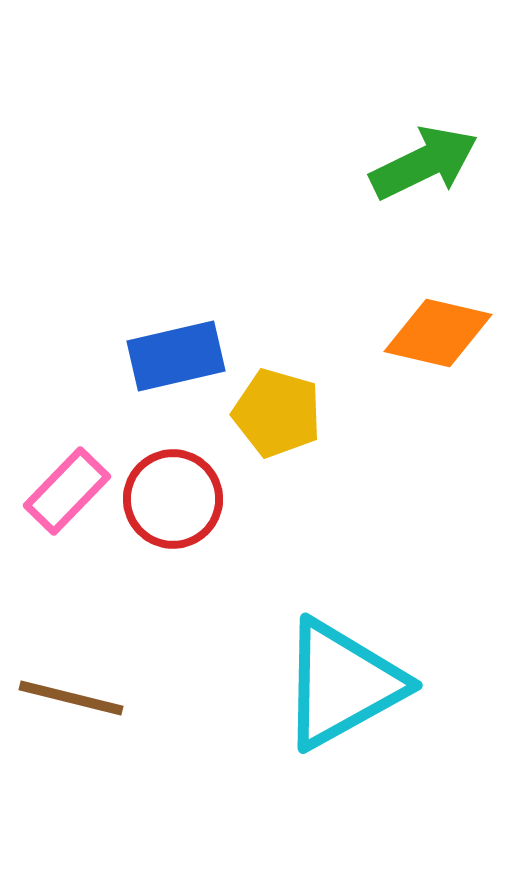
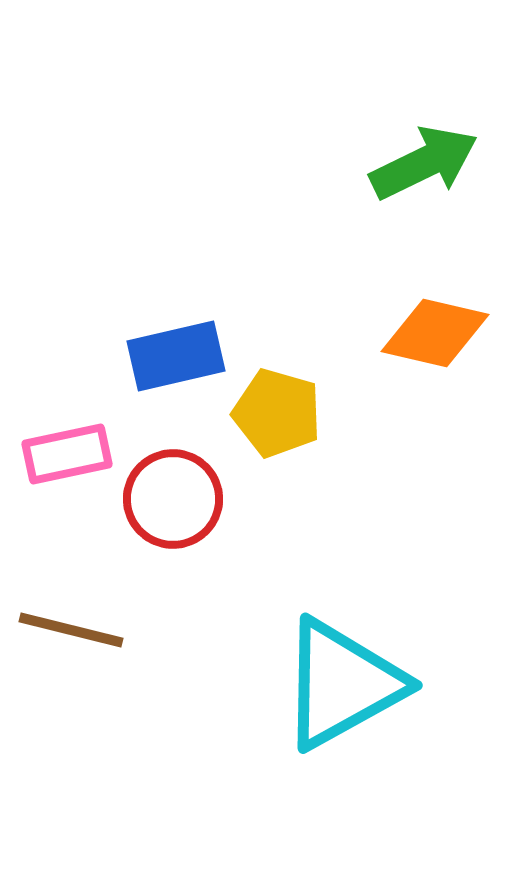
orange diamond: moved 3 px left
pink rectangle: moved 37 px up; rotated 34 degrees clockwise
brown line: moved 68 px up
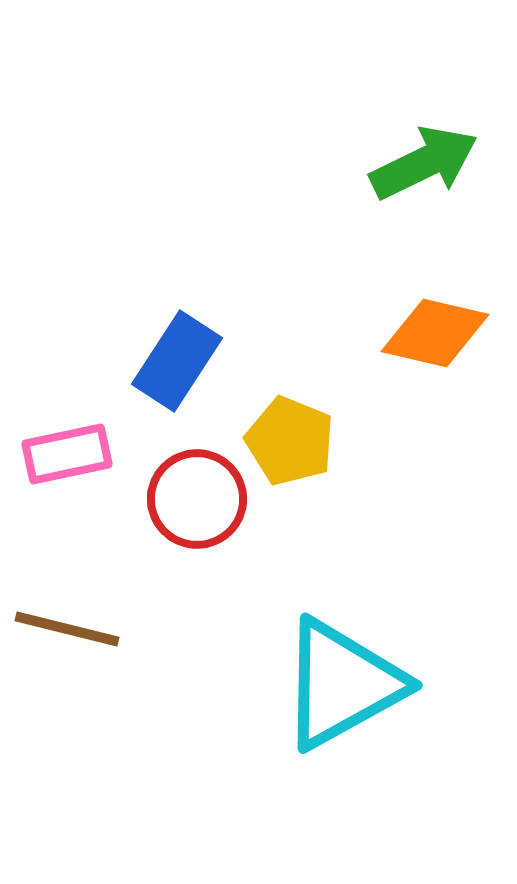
blue rectangle: moved 1 px right, 5 px down; rotated 44 degrees counterclockwise
yellow pentagon: moved 13 px right, 28 px down; rotated 6 degrees clockwise
red circle: moved 24 px right
brown line: moved 4 px left, 1 px up
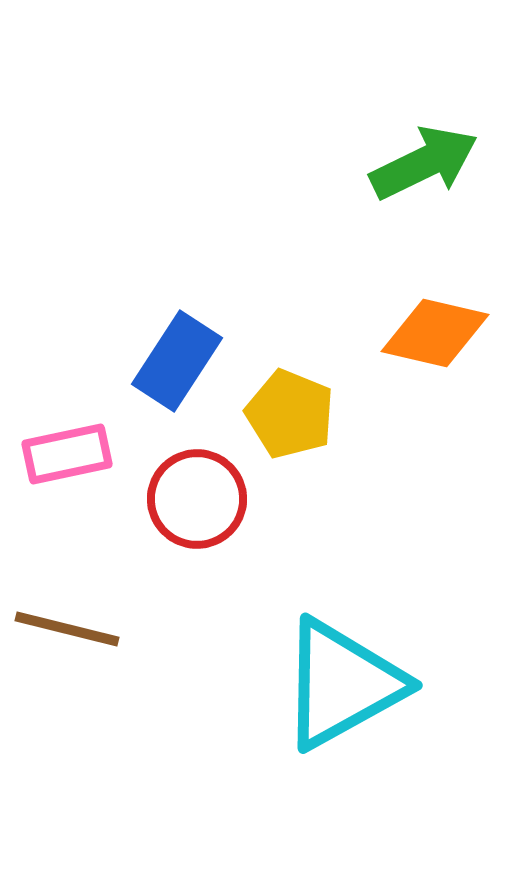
yellow pentagon: moved 27 px up
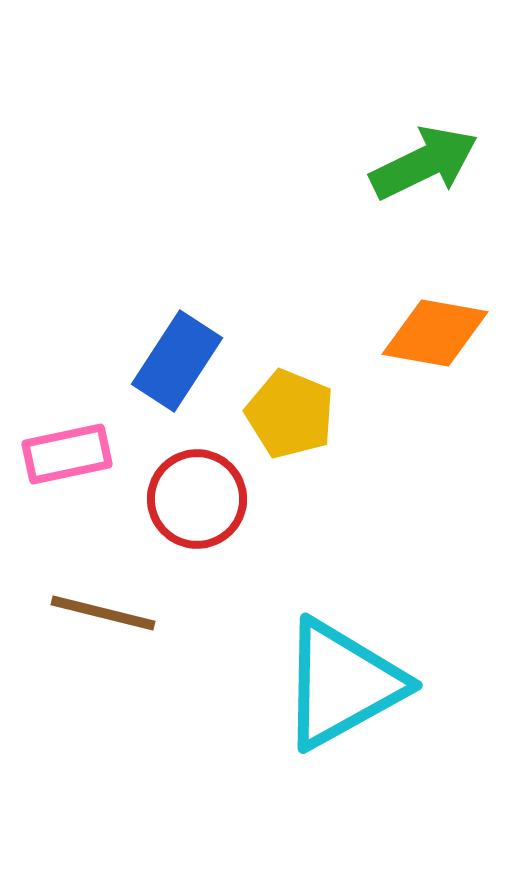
orange diamond: rotated 3 degrees counterclockwise
brown line: moved 36 px right, 16 px up
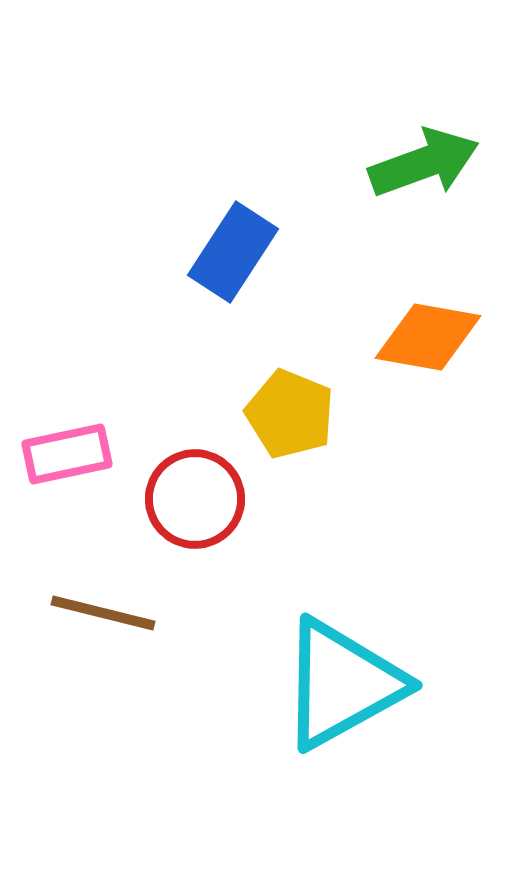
green arrow: rotated 6 degrees clockwise
orange diamond: moved 7 px left, 4 px down
blue rectangle: moved 56 px right, 109 px up
red circle: moved 2 px left
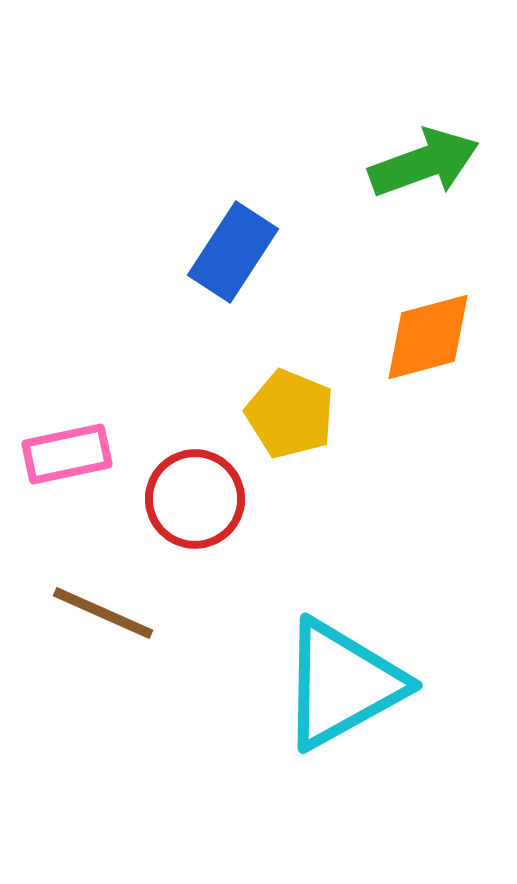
orange diamond: rotated 25 degrees counterclockwise
brown line: rotated 10 degrees clockwise
